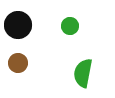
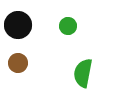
green circle: moved 2 px left
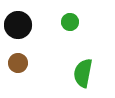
green circle: moved 2 px right, 4 px up
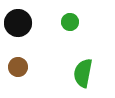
black circle: moved 2 px up
brown circle: moved 4 px down
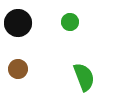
brown circle: moved 2 px down
green semicircle: moved 1 px right, 4 px down; rotated 148 degrees clockwise
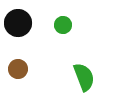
green circle: moved 7 px left, 3 px down
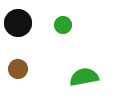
green semicircle: rotated 80 degrees counterclockwise
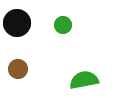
black circle: moved 1 px left
green semicircle: moved 3 px down
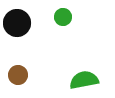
green circle: moved 8 px up
brown circle: moved 6 px down
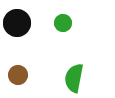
green circle: moved 6 px down
green semicircle: moved 10 px left, 2 px up; rotated 68 degrees counterclockwise
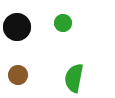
black circle: moved 4 px down
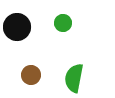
brown circle: moved 13 px right
